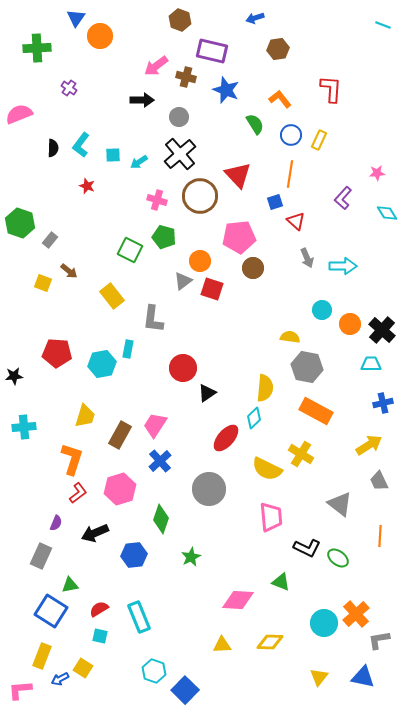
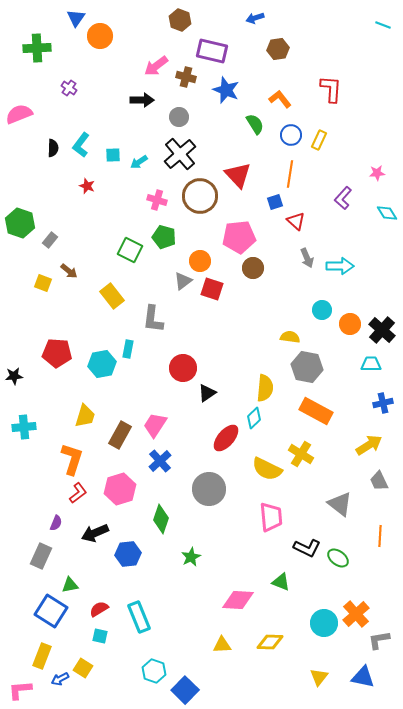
cyan arrow at (343, 266): moved 3 px left
blue hexagon at (134, 555): moved 6 px left, 1 px up
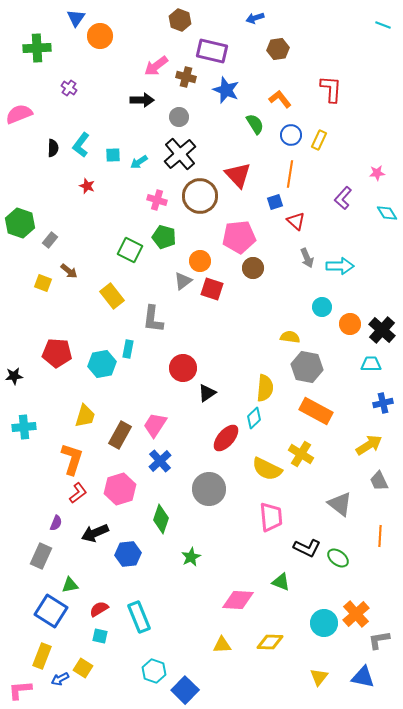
cyan circle at (322, 310): moved 3 px up
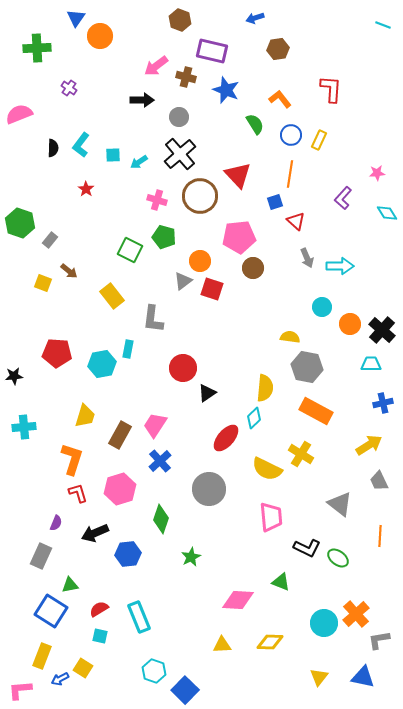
red star at (87, 186): moved 1 px left, 3 px down; rotated 14 degrees clockwise
red L-shape at (78, 493): rotated 70 degrees counterclockwise
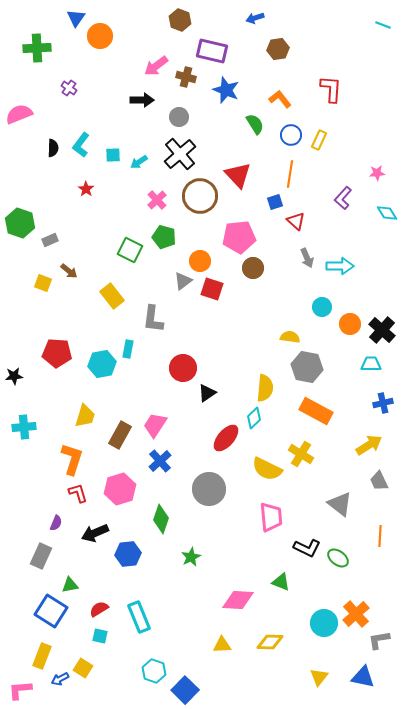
pink cross at (157, 200): rotated 30 degrees clockwise
gray rectangle at (50, 240): rotated 28 degrees clockwise
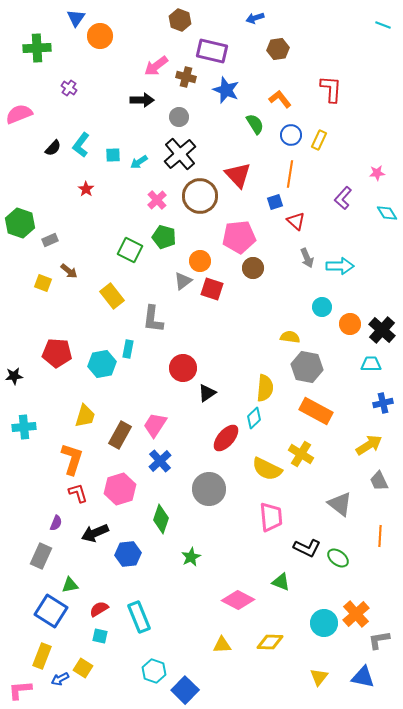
black semicircle at (53, 148): rotated 42 degrees clockwise
pink diamond at (238, 600): rotated 24 degrees clockwise
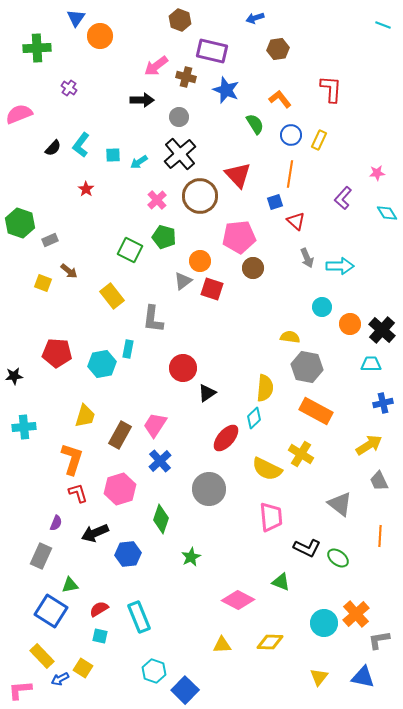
yellow rectangle at (42, 656): rotated 65 degrees counterclockwise
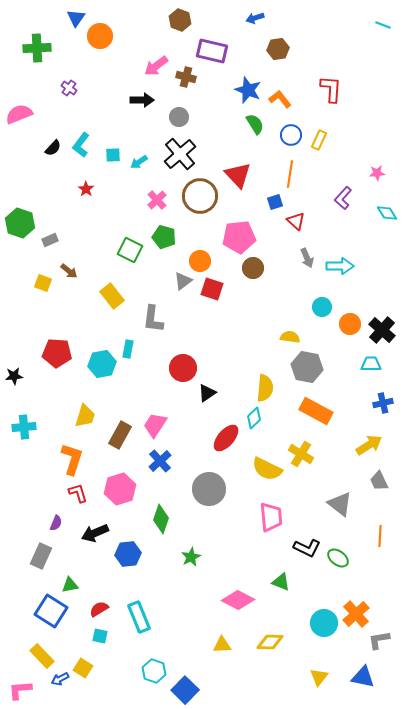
blue star at (226, 90): moved 22 px right
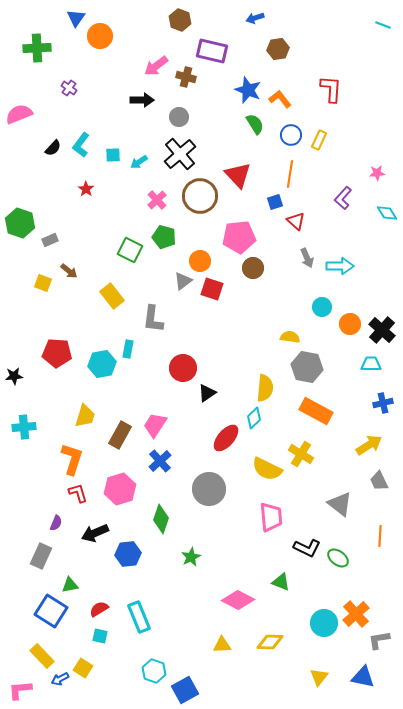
blue square at (185, 690): rotated 16 degrees clockwise
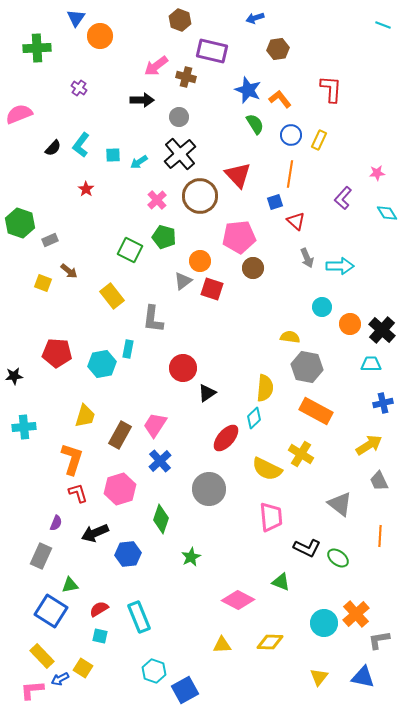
purple cross at (69, 88): moved 10 px right
pink L-shape at (20, 690): moved 12 px right
